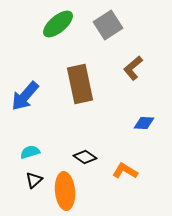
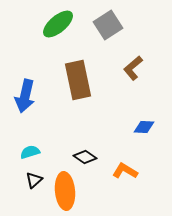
brown rectangle: moved 2 px left, 4 px up
blue arrow: rotated 28 degrees counterclockwise
blue diamond: moved 4 px down
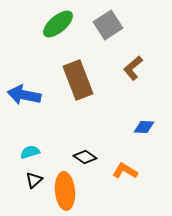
brown rectangle: rotated 9 degrees counterclockwise
blue arrow: moved 1 px left, 1 px up; rotated 88 degrees clockwise
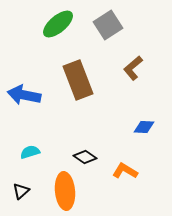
black triangle: moved 13 px left, 11 px down
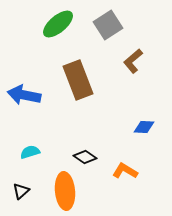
brown L-shape: moved 7 px up
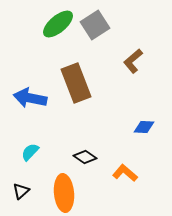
gray square: moved 13 px left
brown rectangle: moved 2 px left, 3 px down
blue arrow: moved 6 px right, 3 px down
cyan semicircle: rotated 30 degrees counterclockwise
orange L-shape: moved 2 px down; rotated 10 degrees clockwise
orange ellipse: moved 1 px left, 2 px down
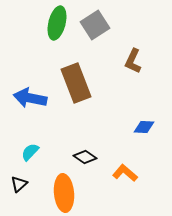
green ellipse: moved 1 px left, 1 px up; rotated 36 degrees counterclockwise
brown L-shape: rotated 25 degrees counterclockwise
black triangle: moved 2 px left, 7 px up
